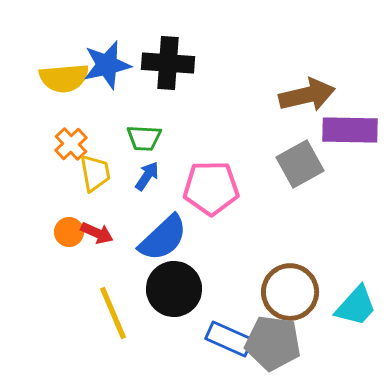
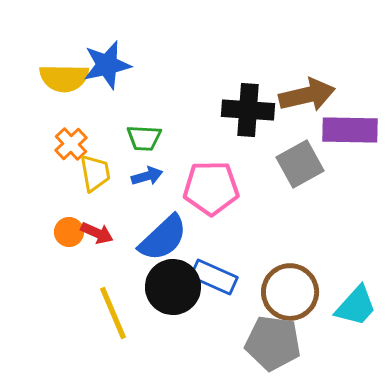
black cross: moved 80 px right, 47 px down
yellow semicircle: rotated 6 degrees clockwise
blue arrow: rotated 40 degrees clockwise
black circle: moved 1 px left, 2 px up
blue rectangle: moved 15 px left, 62 px up
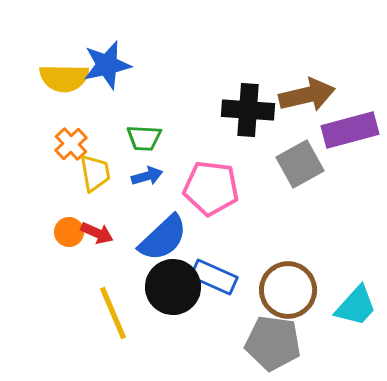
purple rectangle: rotated 16 degrees counterclockwise
pink pentagon: rotated 8 degrees clockwise
brown circle: moved 2 px left, 2 px up
